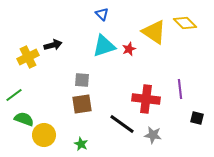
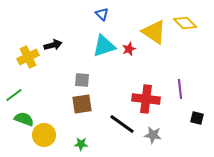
green star: rotated 24 degrees counterclockwise
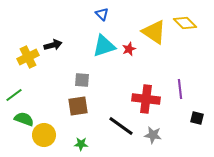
brown square: moved 4 px left, 2 px down
black line: moved 1 px left, 2 px down
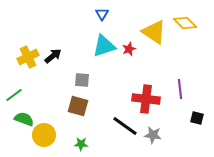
blue triangle: rotated 16 degrees clockwise
black arrow: moved 11 px down; rotated 24 degrees counterclockwise
brown square: rotated 25 degrees clockwise
black line: moved 4 px right
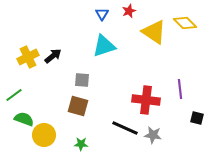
red star: moved 38 px up
red cross: moved 1 px down
black line: moved 2 px down; rotated 12 degrees counterclockwise
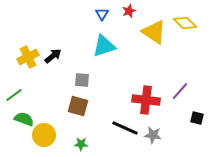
purple line: moved 2 px down; rotated 48 degrees clockwise
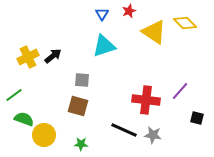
black line: moved 1 px left, 2 px down
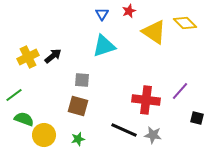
green star: moved 3 px left, 5 px up; rotated 16 degrees counterclockwise
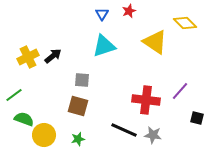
yellow triangle: moved 1 px right, 10 px down
